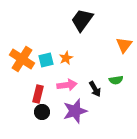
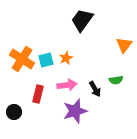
black circle: moved 28 px left
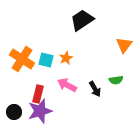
black trapezoid: rotated 20 degrees clockwise
cyan square: rotated 28 degrees clockwise
pink arrow: rotated 144 degrees counterclockwise
purple star: moved 35 px left
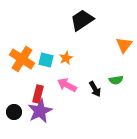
purple star: rotated 10 degrees counterclockwise
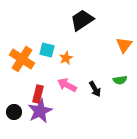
cyan square: moved 1 px right, 10 px up
green semicircle: moved 4 px right
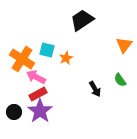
green semicircle: rotated 64 degrees clockwise
pink arrow: moved 31 px left, 8 px up
red rectangle: rotated 48 degrees clockwise
purple star: rotated 10 degrees counterclockwise
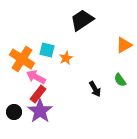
orange triangle: rotated 24 degrees clockwise
red rectangle: rotated 24 degrees counterclockwise
